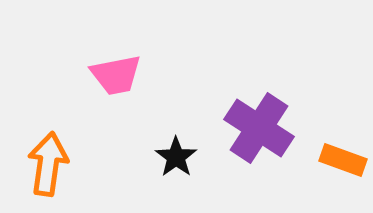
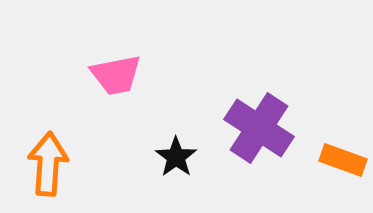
orange arrow: rotated 4 degrees counterclockwise
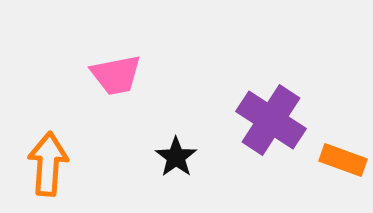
purple cross: moved 12 px right, 8 px up
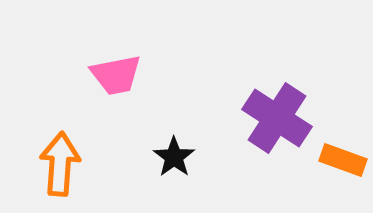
purple cross: moved 6 px right, 2 px up
black star: moved 2 px left
orange arrow: moved 12 px right
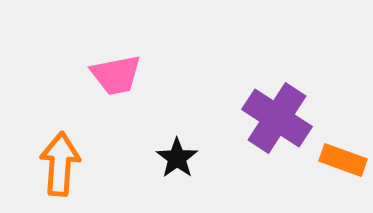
black star: moved 3 px right, 1 px down
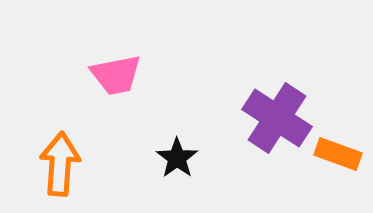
orange rectangle: moved 5 px left, 6 px up
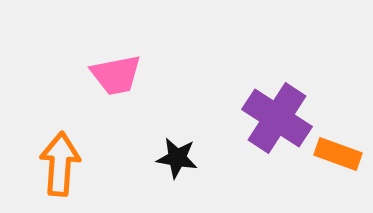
black star: rotated 27 degrees counterclockwise
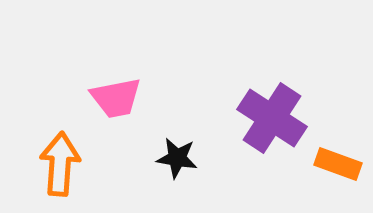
pink trapezoid: moved 23 px down
purple cross: moved 5 px left
orange rectangle: moved 10 px down
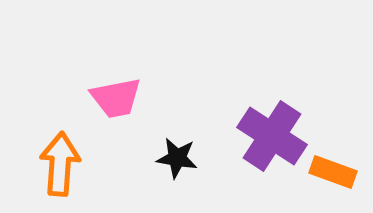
purple cross: moved 18 px down
orange rectangle: moved 5 px left, 8 px down
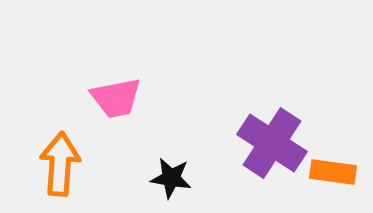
purple cross: moved 7 px down
black star: moved 6 px left, 20 px down
orange rectangle: rotated 12 degrees counterclockwise
